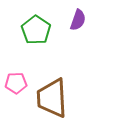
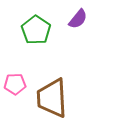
purple semicircle: moved 1 px up; rotated 20 degrees clockwise
pink pentagon: moved 1 px left, 1 px down
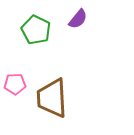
green pentagon: rotated 8 degrees counterclockwise
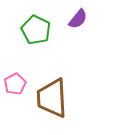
pink pentagon: rotated 25 degrees counterclockwise
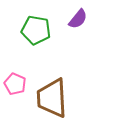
green pentagon: rotated 16 degrees counterclockwise
pink pentagon: rotated 20 degrees counterclockwise
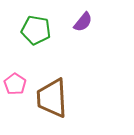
purple semicircle: moved 5 px right, 3 px down
pink pentagon: rotated 10 degrees clockwise
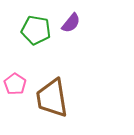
purple semicircle: moved 12 px left, 1 px down
brown trapezoid: rotated 6 degrees counterclockwise
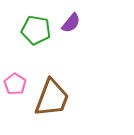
brown trapezoid: rotated 150 degrees counterclockwise
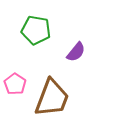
purple semicircle: moved 5 px right, 29 px down
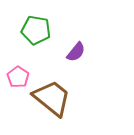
pink pentagon: moved 3 px right, 7 px up
brown trapezoid: rotated 72 degrees counterclockwise
